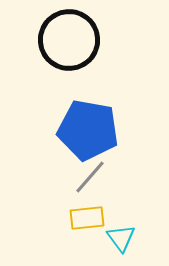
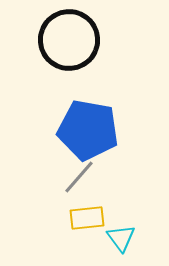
gray line: moved 11 px left
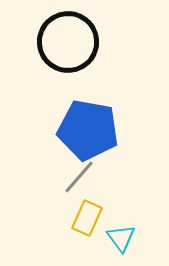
black circle: moved 1 px left, 2 px down
yellow rectangle: rotated 60 degrees counterclockwise
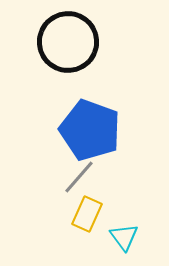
blue pentagon: moved 2 px right; rotated 10 degrees clockwise
yellow rectangle: moved 4 px up
cyan triangle: moved 3 px right, 1 px up
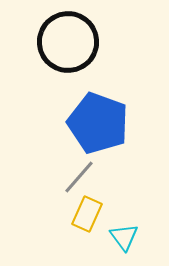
blue pentagon: moved 8 px right, 7 px up
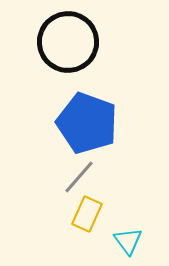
blue pentagon: moved 11 px left
cyan triangle: moved 4 px right, 4 px down
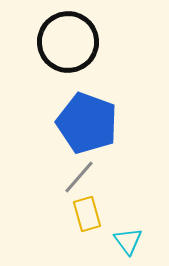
yellow rectangle: rotated 40 degrees counterclockwise
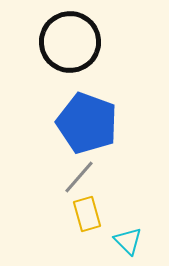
black circle: moved 2 px right
cyan triangle: rotated 8 degrees counterclockwise
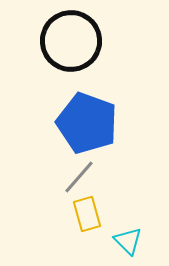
black circle: moved 1 px right, 1 px up
